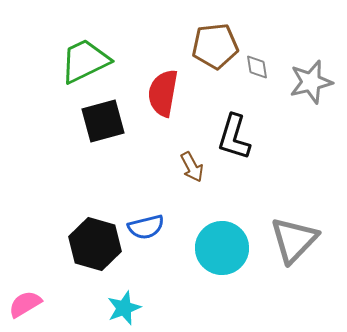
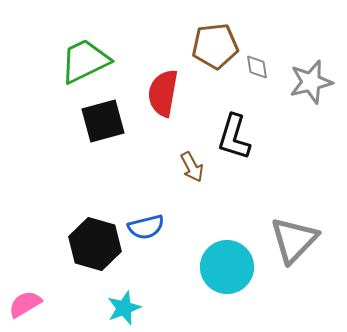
cyan circle: moved 5 px right, 19 px down
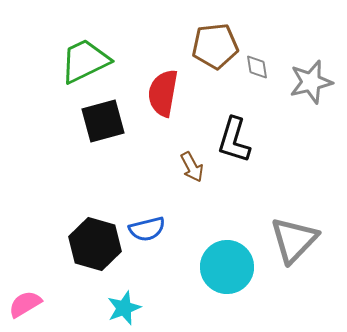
black L-shape: moved 3 px down
blue semicircle: moved 1 px right, 2 px down
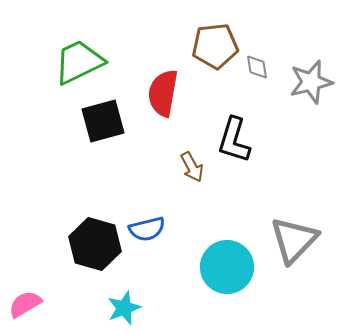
green trapezoid: moved 6 px left, 1 px down
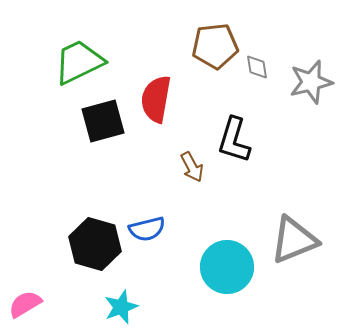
red semicircle: moved 7 px left, 6 px down
gray triangle: rotated 24 degrees clockwise
cyan star: moved 3 px left, 1 px up
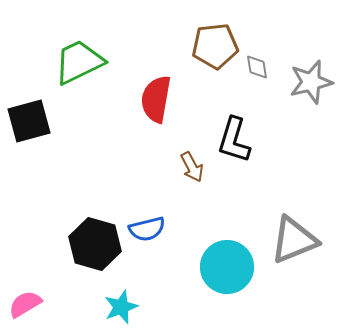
black square: moved 74 px left
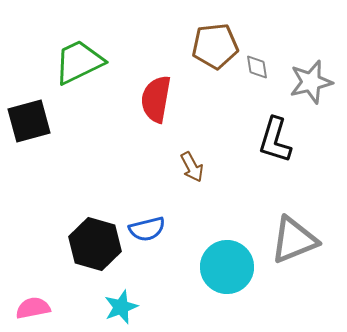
black L-shape: moved 41 px right
pink semicircle: moved 8 px right, 4 px down; rotated 20 degrees clockwise
